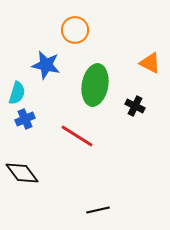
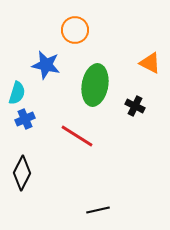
black diamond: rotated 64 degrees clockwise
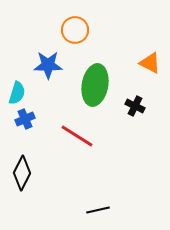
blue star: moved 2 px right; rotated 12 degrees counterclockwise
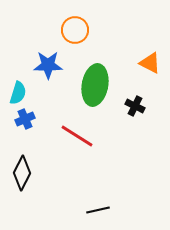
cyan semicircle: moved 1 px right
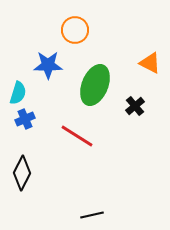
green ellipse: rotated 12 degrees clockwise
black cross: rotated 24 degrees clockwise
black line: moved 6 px left, 5 px down
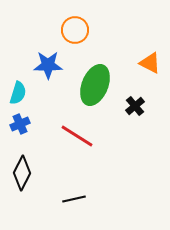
blue cross: moved 5 px left, 5 px down
black line: moved 18 px left, 16 px up
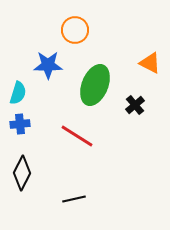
black cross: moved 1 px up
blue cross: rotated 18 degrees clockwise
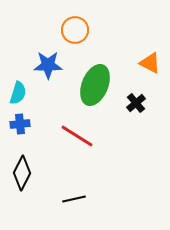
black cross: moved 1 px right, 2 px up
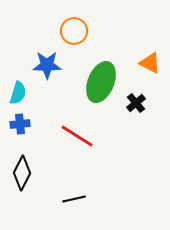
orange circle: moved 1 px left, 1 px down
blue star: moved 1 px left
green ellipse: moved 6 px right, 3 px up
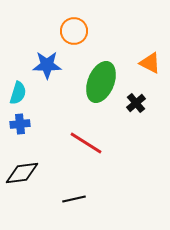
red line: moved 9 px right, 7 px down
black diamond: rotated 56 degrees clockwise
